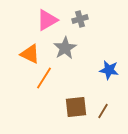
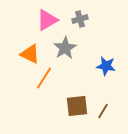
blue star: moved 3 px left, 4 px up
brown square: moved 1 px right, 1 px up
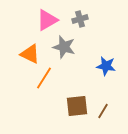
gray star: moved 1 px left, 1 px up; rotated 25 degrees counterclockwise
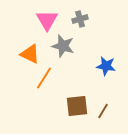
pink triangle: rotated 30 degrees counterclockwise
gray star: moved 1 px left, 1 px up
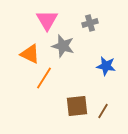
gray cross: moved 10 px right, 4 px down
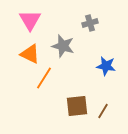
pink triangle: moved 17 px left
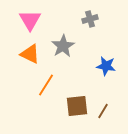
gray cross: moved 4 px up
gray star: rotated 25 degrees clockwise
orange line: moved 2 px right, 7 px down
